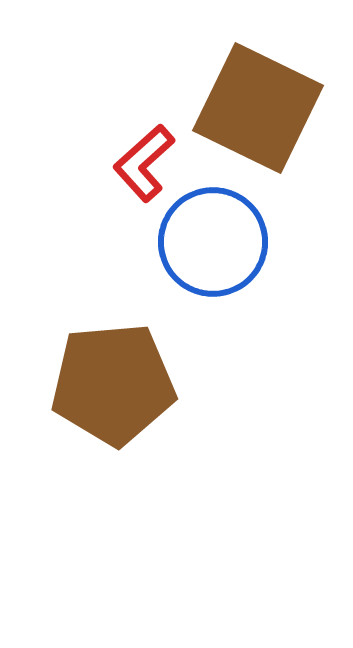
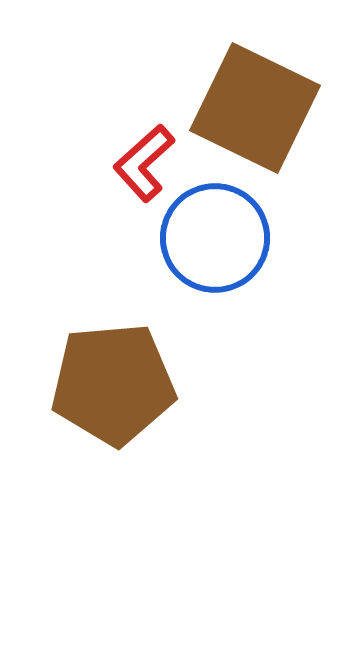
brown square: moved 3 px left
blue circle: moved 2 px right, 4 px up
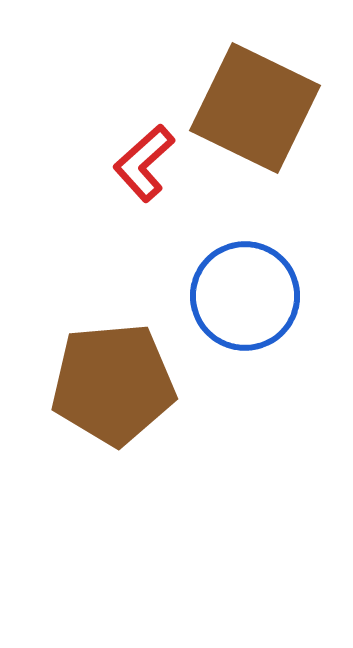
blue circle: moved 30 px right, 58 px down
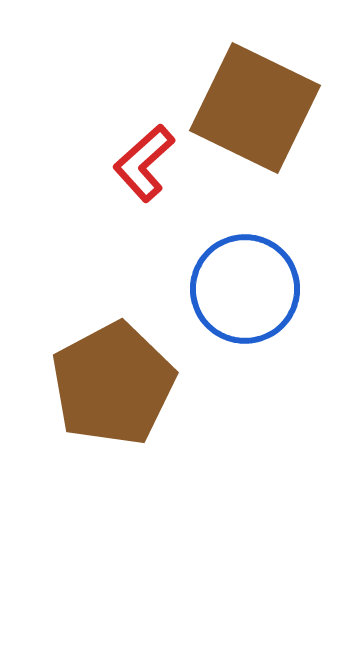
blue circle: moved 7 px up
brown pentagon: rotated 23 degrees counterclockwise
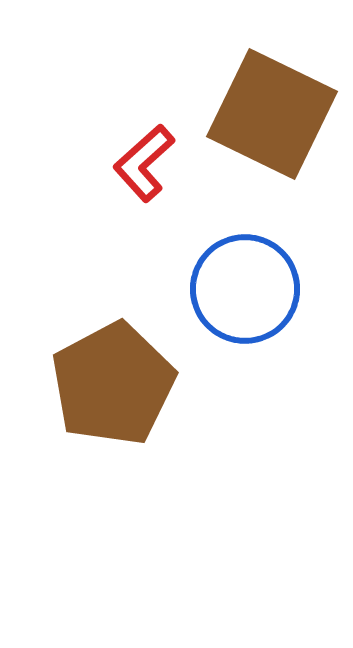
brown square: moved 17 px right, 6 px down
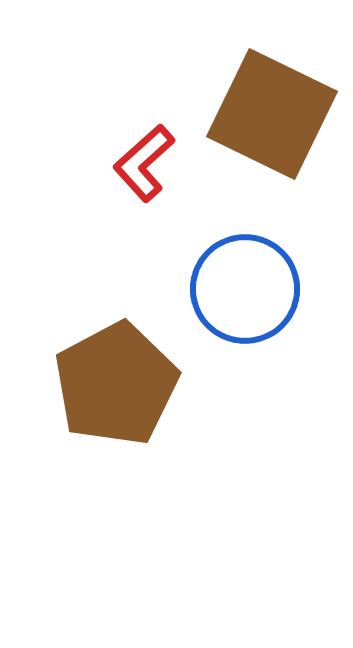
brown pentagon: moved 3 px right
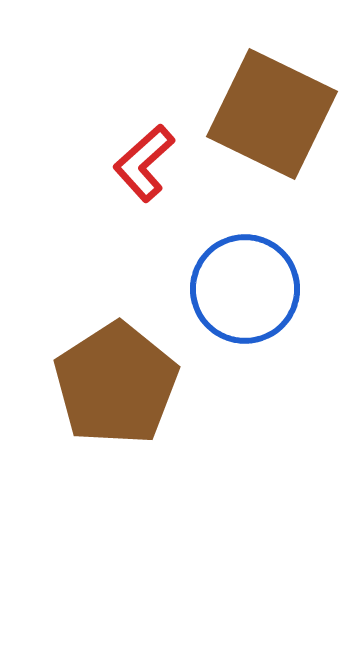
brown pentagon: rotated 5 degrees counterclockwise
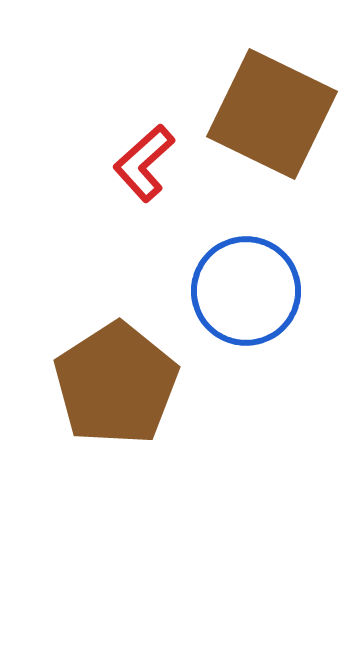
blue circle: moved 1 px right, 2 px down
